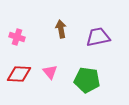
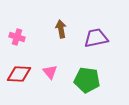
purple trapezoid: moved 2 px left, 1 px down
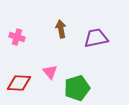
red diamond: moved 9 px down
green pentagon: moved 10 px left, 8 px down; rotated 25 degrees counterclockwise
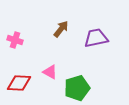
brown arrow: rotated 48 degrees clockwise
pink cross: moved 2 px left, 3 px down
pink triangle: rotated 21 degrees counterclockwise
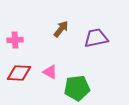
pink cross: rotated 21 degrees counterclockwise
red diamond: moved 10 px up
green pentagon: rotated 10 degrees clockwise
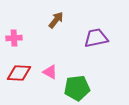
brown arrow: moved 5 px left, 9 px up
pink cross: moved 1 px left, 2 px up
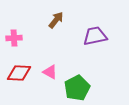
purple trapezoid: moved 1 px left, 2 px up
green pentagon: rotated 20 degrees counterclockwise
